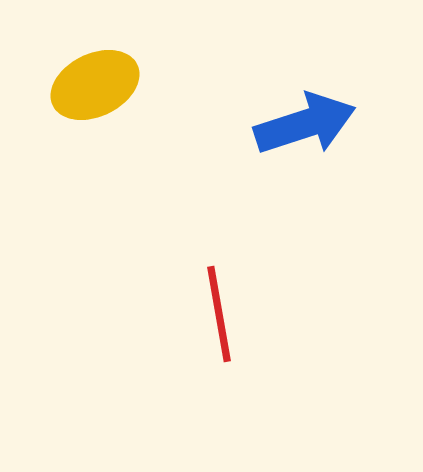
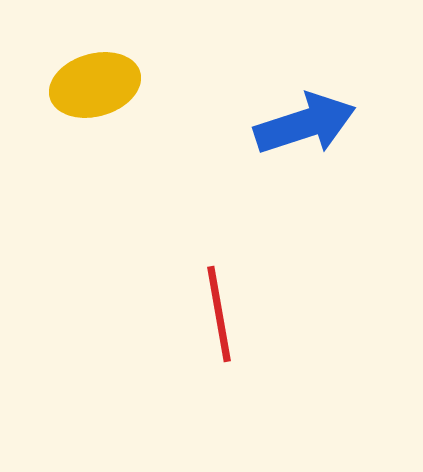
yellow ellipse: rotated 10 degrees clockwise
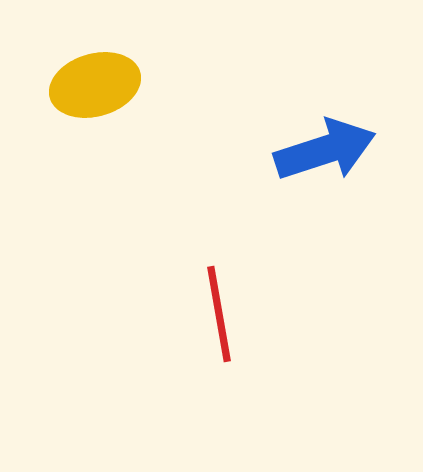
blue arrow: moved 20 px right, 26 px down
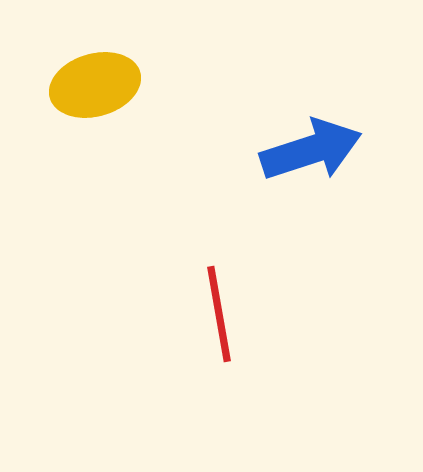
blue arrow: moved 14 px left
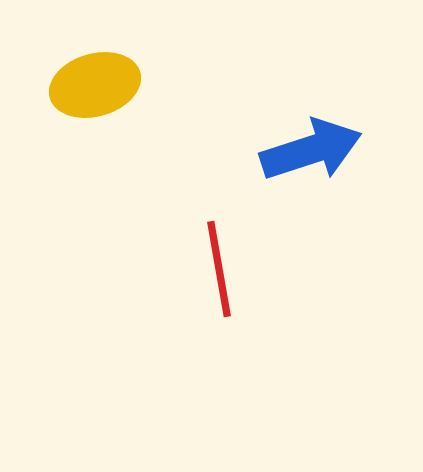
red line: moved 45 px up
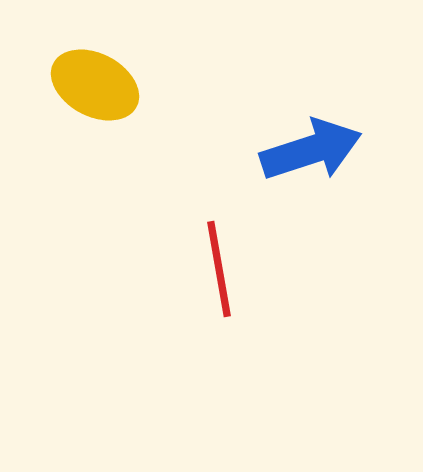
yellow ellipse: rotated 44 degrees clockwise
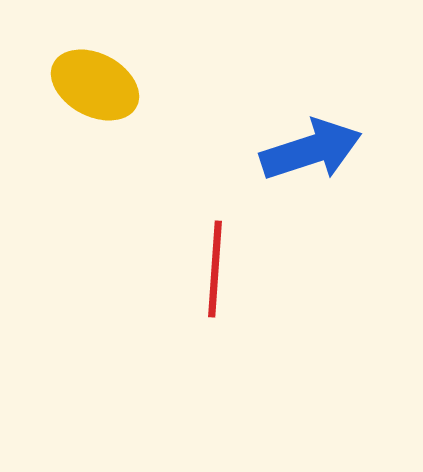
red line: moved 4 px left; rotated 14 degrees clockwise
